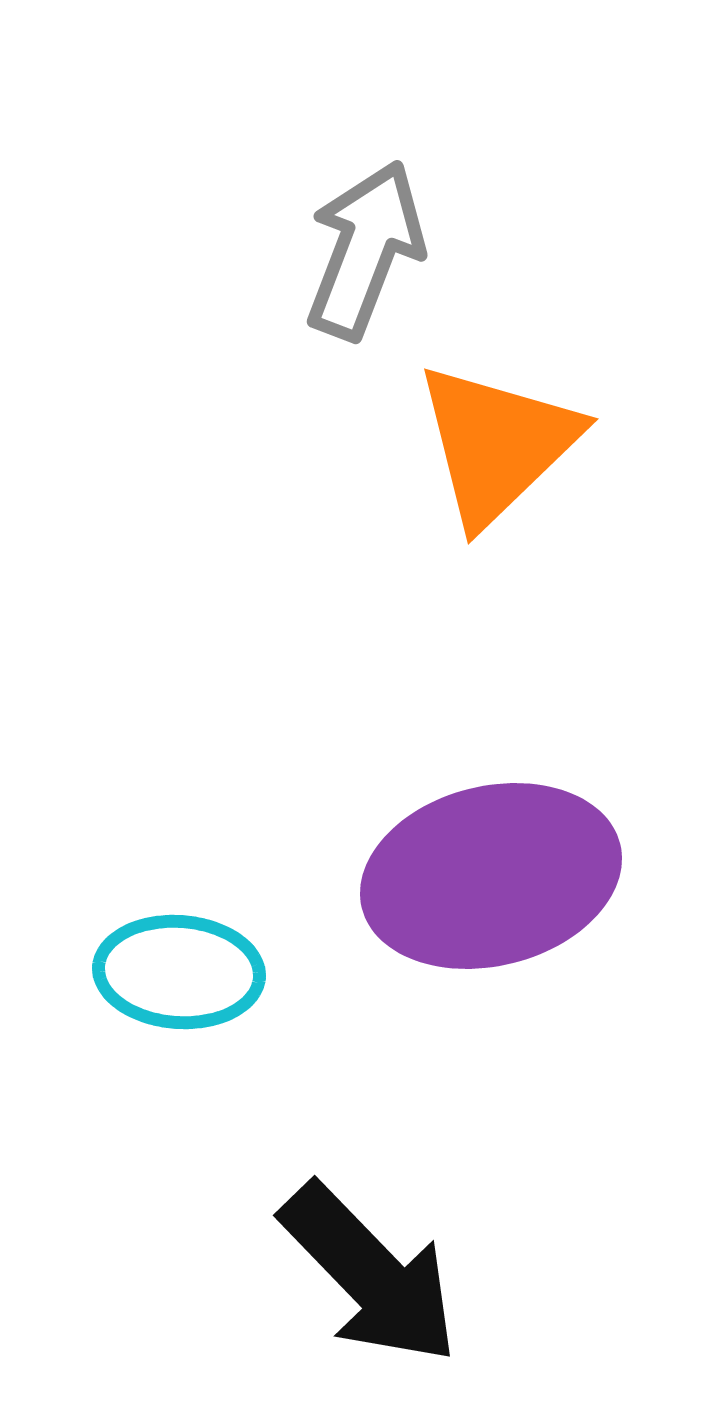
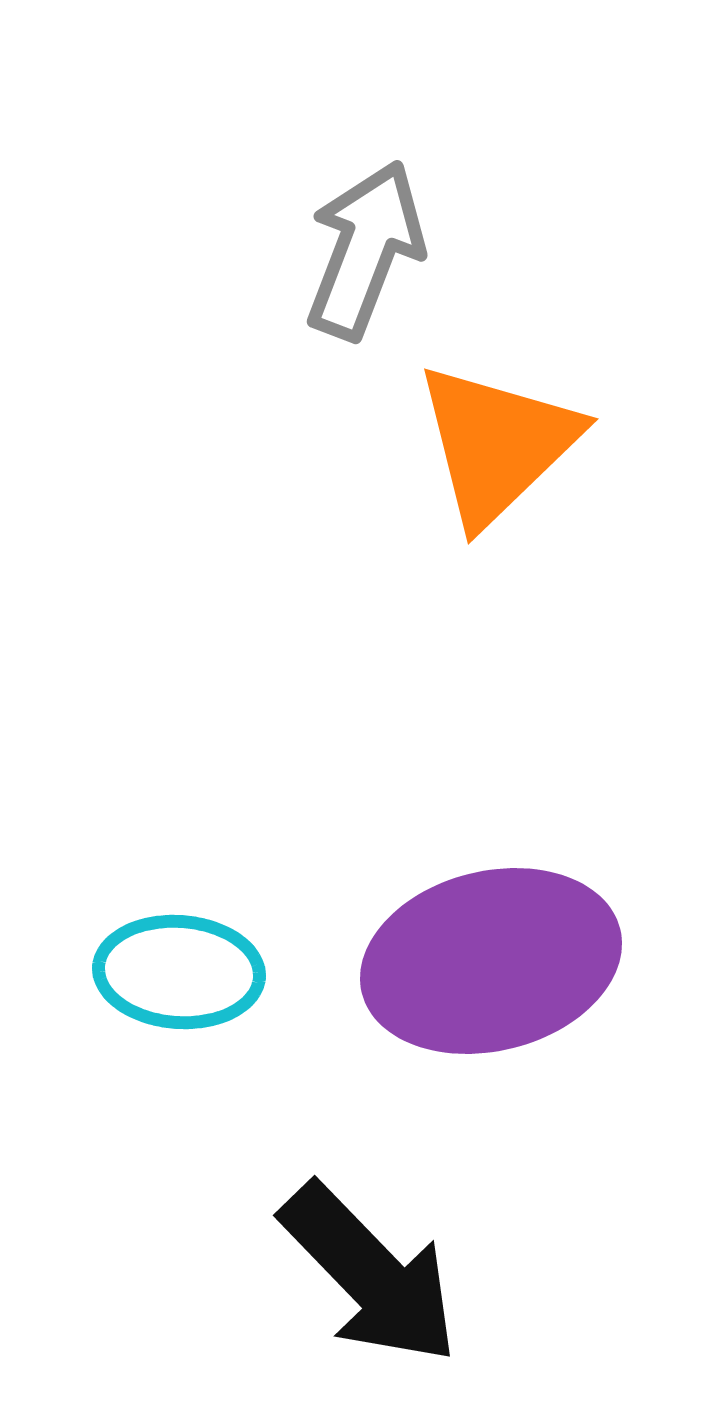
purple ellipse: moved 85 px down
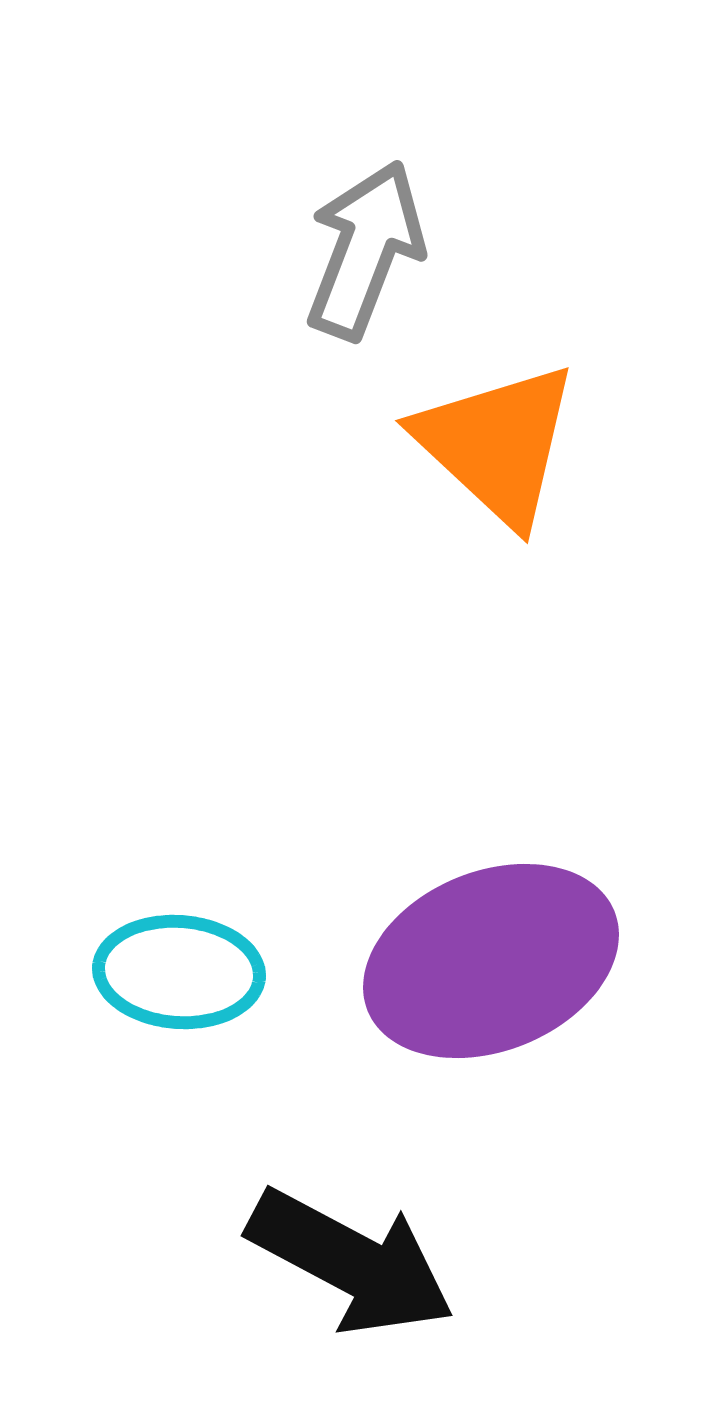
orange triangle: rotated 33 degrees counterclockwise
purple ellipse: rotated 8 degrees counterclockwise
black arrow: moved 19 px left, 12 px up; rotated 18 degrees counterclockwise
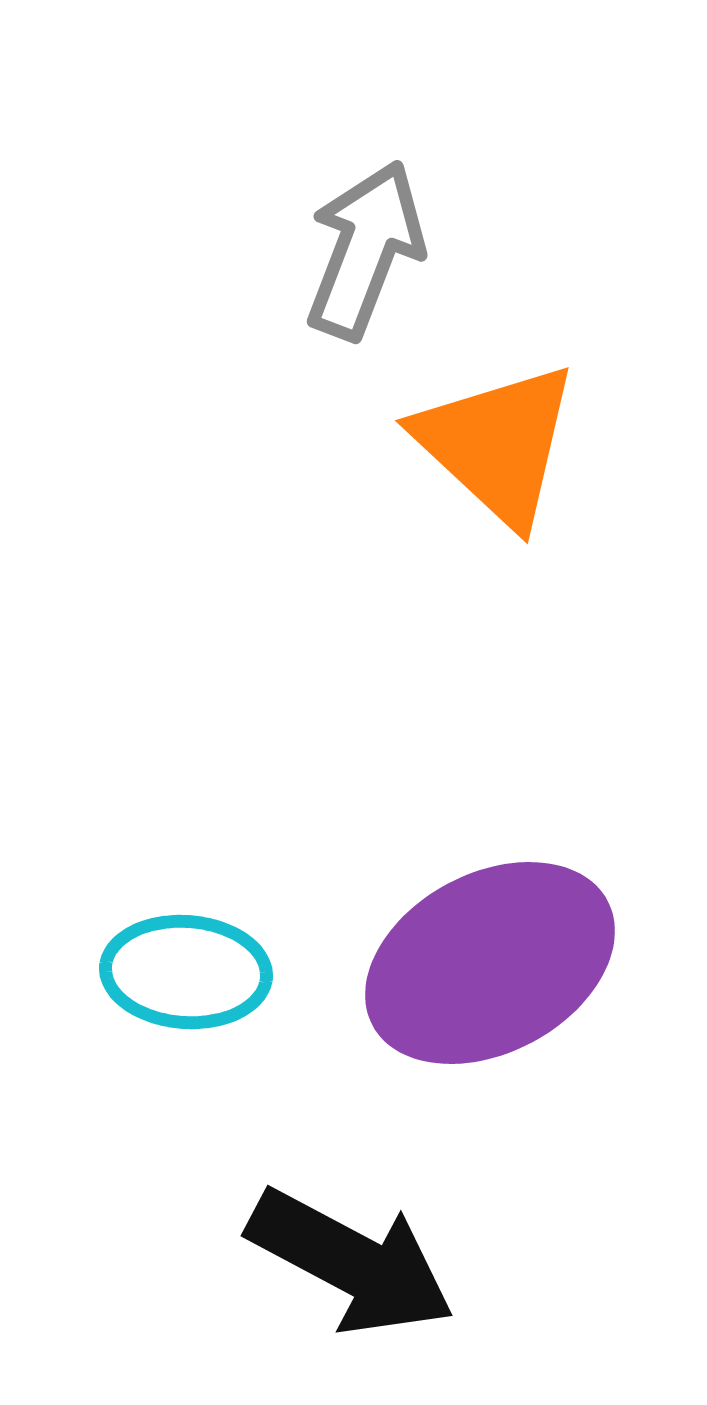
purple ellipse: moved 1 px left, 2 px down; rotated 6 degrees counterclockwise
cyan ellipse: moved 7 px right
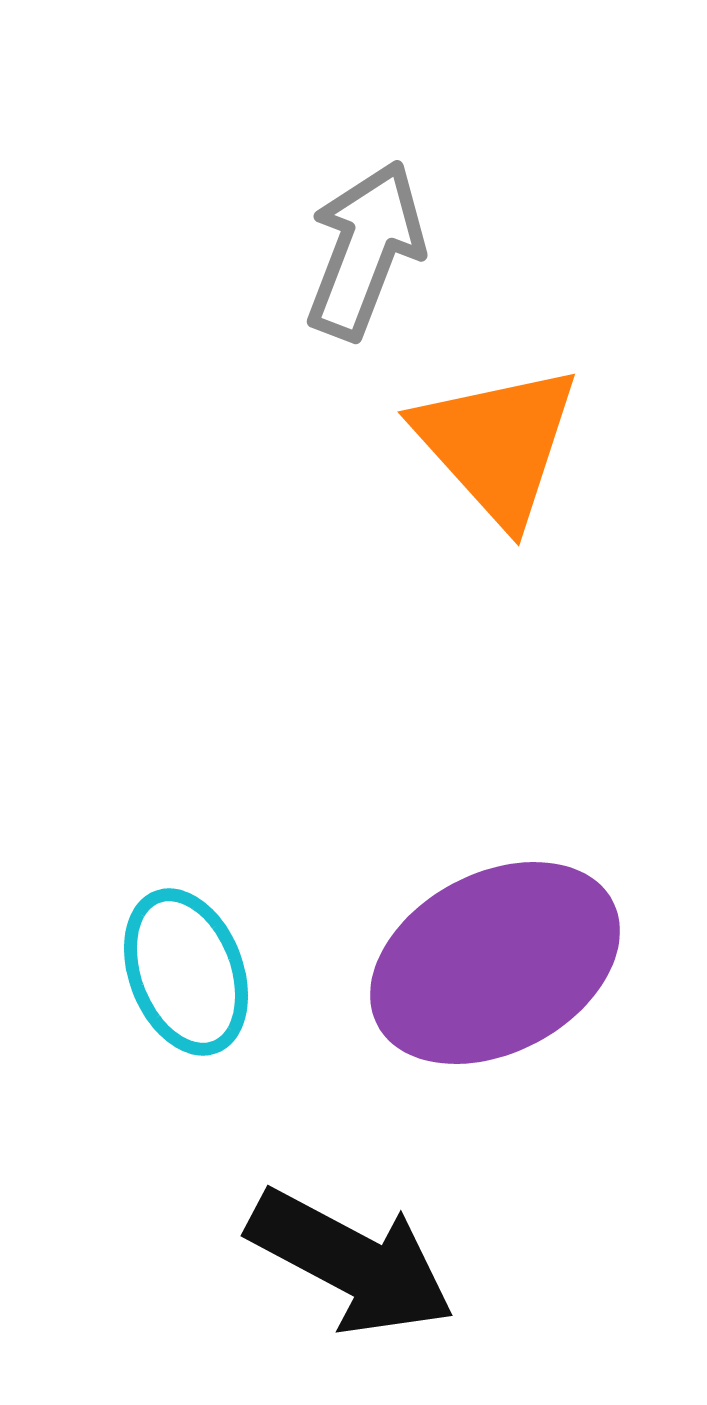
orange triangle: rotated 5 degrees clockwise
purple ellipse: moved 5 px right
cyan ellipse: rotated 65 degrees clockwise
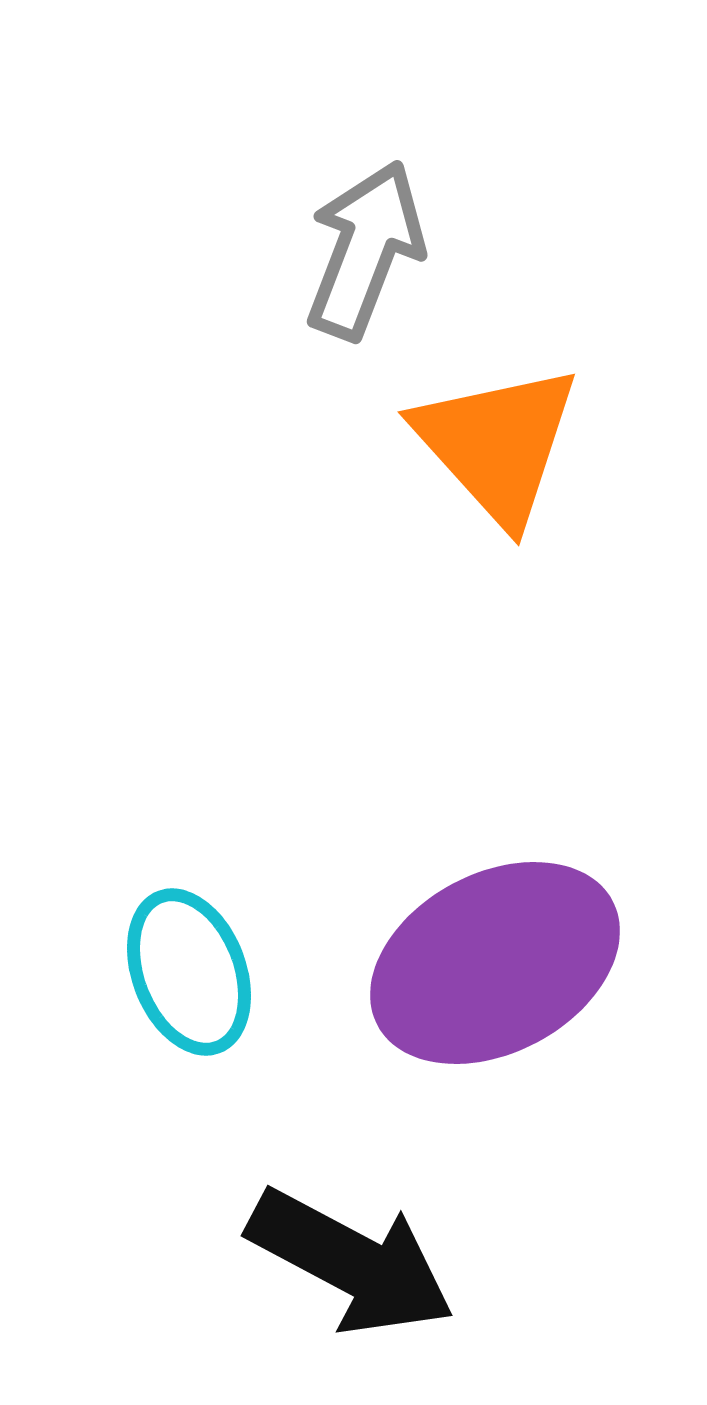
cyan ellipse: moved 3 px right
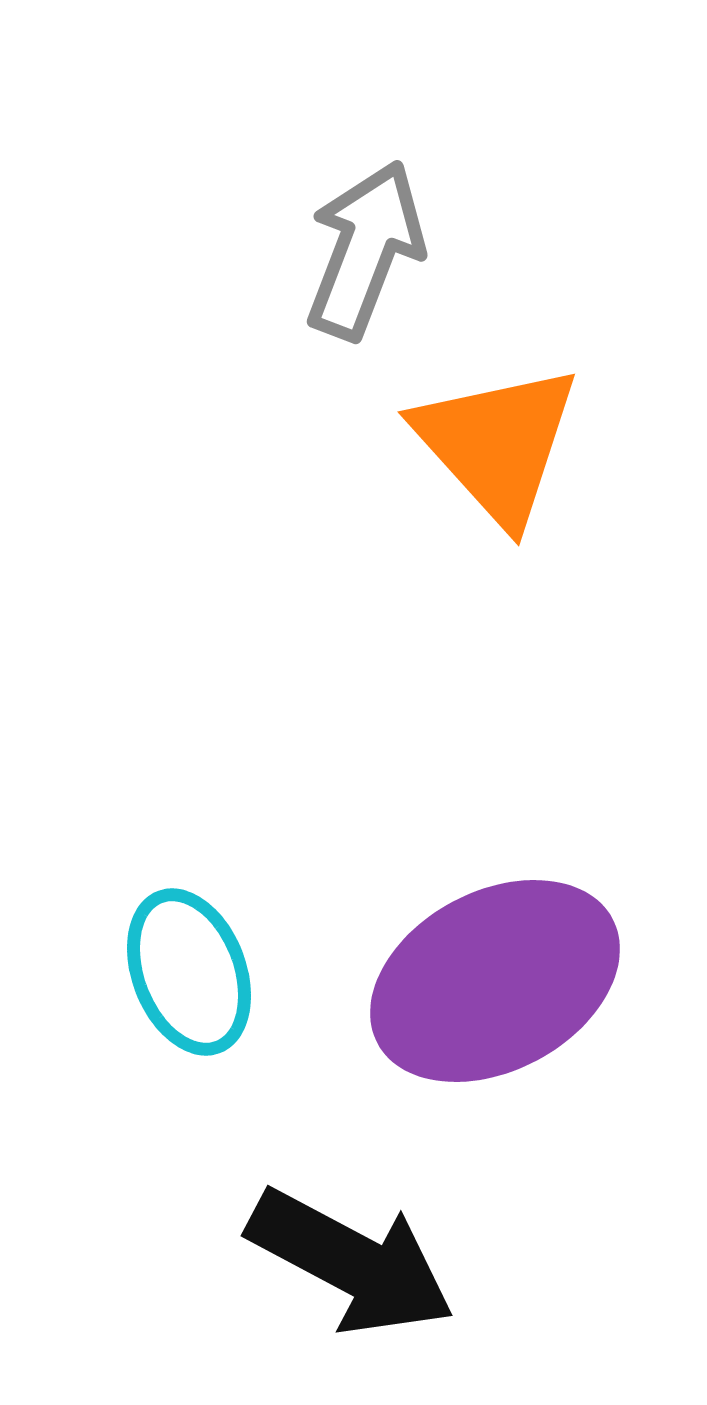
purple ellipse: moved 18 px down
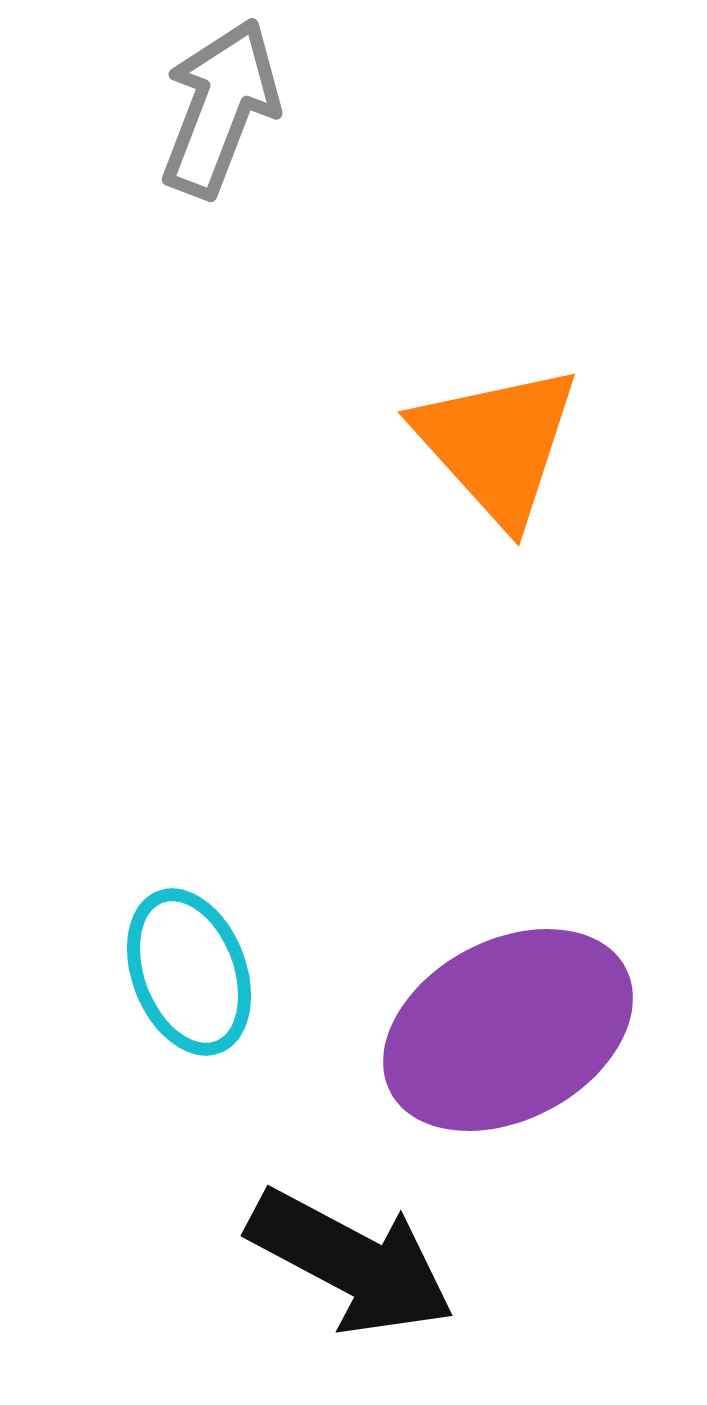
gray arrow: moved 145 px left, 142 px up
purple ellipse: moved 13 px right, 49 px down
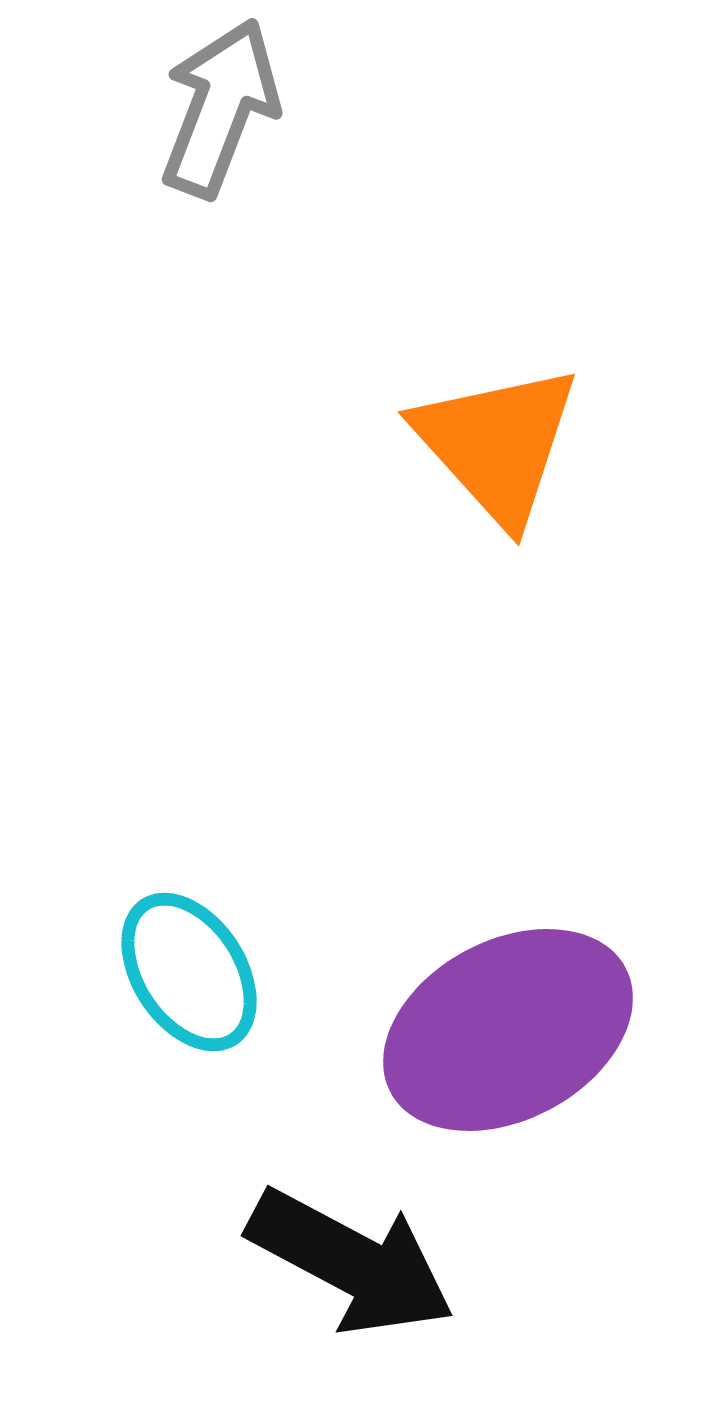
cyan ellipse: rotated 12 degrees counterclockwise
